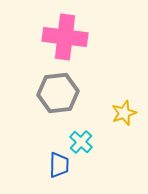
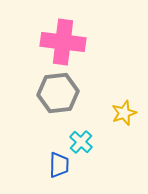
pink cross: moved 2 px left, 5 px down
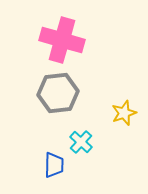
pink cross: moved 1 px left, 2 px up; rotated 9 degrees clockwise
blue trapezoid: moved 5 px left
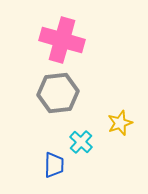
yellow star: moved 4 px left, 10 px down
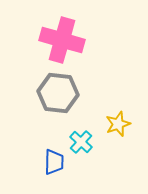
gray hexagon: rotated 12 degrees clockwise
yellow star: moved 2 px left, 1 px down
blue trapezoid: moved 3 px up
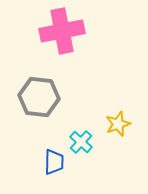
pink cross: moved 9 px up; rotated 27 degrees counterclockwise
gray hexagon: moved 19 px left, 4 px down
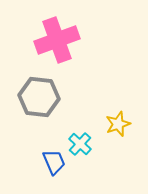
pink cross: moved 5 px left, 9 px down; rotated 9 degrees counterclockwise
cyan cross: moved 1 px left, 2 px down
blue trapezoid: rotated 24 degrees counterclockwise
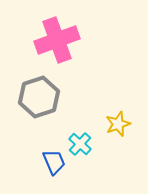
gray hexagon: rotated 24 degrees counterclockwise
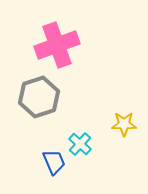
pink cross: moved 5 px down
yellow star: moved 6 px right; rotated 20 degrees clockwise
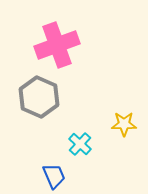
gray hexagon: rotated 18 degrees counterclockwise
blue trapezoid: moved 14 px down
